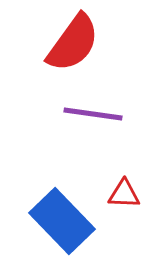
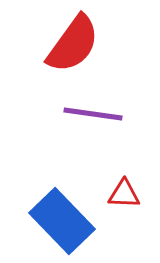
red semicircle: moved 1 px down
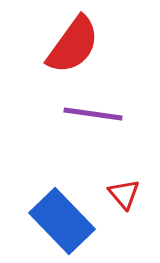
red semicircle: moved 1 px down
red triangle: rotated 48 degrees clockwise
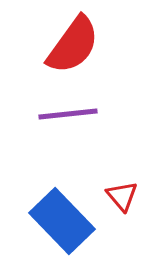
purple line: moved 25 px left; rotated 14 degrees counterclockwise
red triangle: moved 2 px left, 2 px down
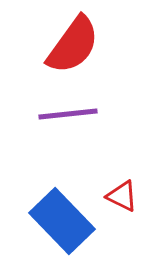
red triangle: rotated 24 degrees counterclockwise
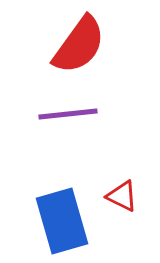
red semicircle: moved 6 px right
blue rectangle: rotated 28 degrees clockwise
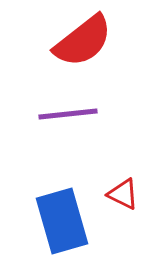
red semicircle: moved 4 px right, 4 px up; rotated 16 degrees clockwise
red triangle: moved 1 px right, 2 px up
